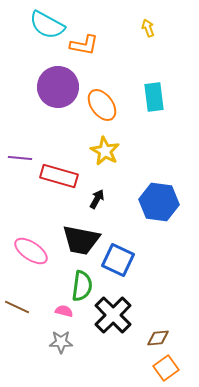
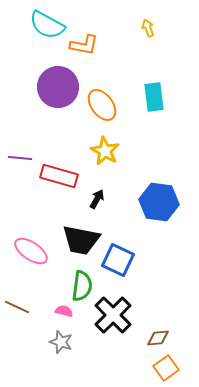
gray star: rotated 20 degrees clockwise
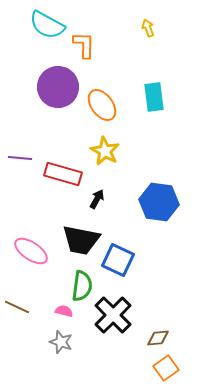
orange L-shape: rotated 100 degrees counterclockwise
red rectangle: moved 4 px right, 2 px up
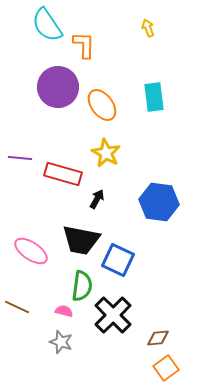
cyan semicircle: rotated 27 degrees clockwise
yellow star: moved 1 px right, 2 px down
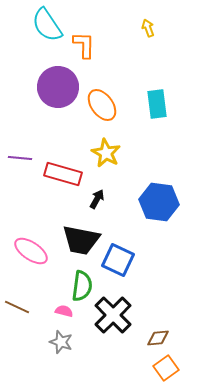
cyan rectangle: moved 3 px right, 7 px down
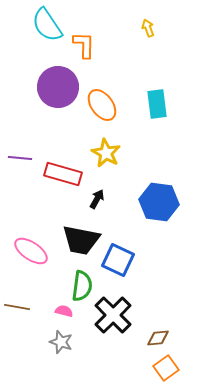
brown line: rotated 15 degrees counterclockwise
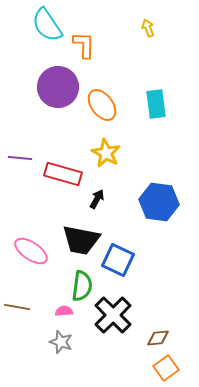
cyan rectangle: moved 1 px left
pink semicircle: rotated 18 degrees counterclockwise
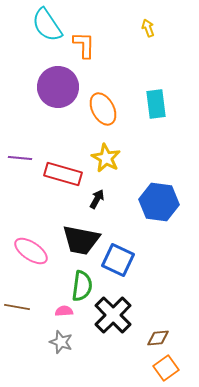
orange ellipse: moved 1 px right, 4 px down; rotated 8 degrees clockwise
yellow star: moved 5 px down
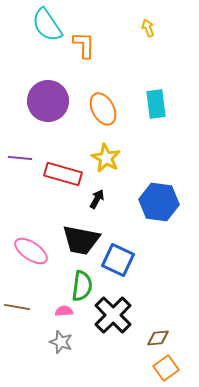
purple circle: moved 10 px left, 14 px down
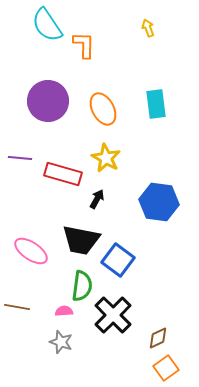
blue square: rotated 12 degrees clockwise
brown diamond: rotated 20 degrees counterclockwise
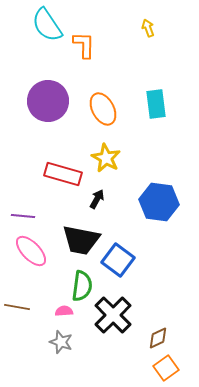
purple line: moved 3 px right, 58 px down
pink ellipse: rotated 12 degrees clockwise
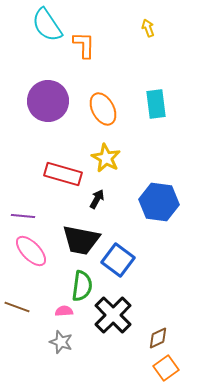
brown line: rotated 10 degrees clockwise
